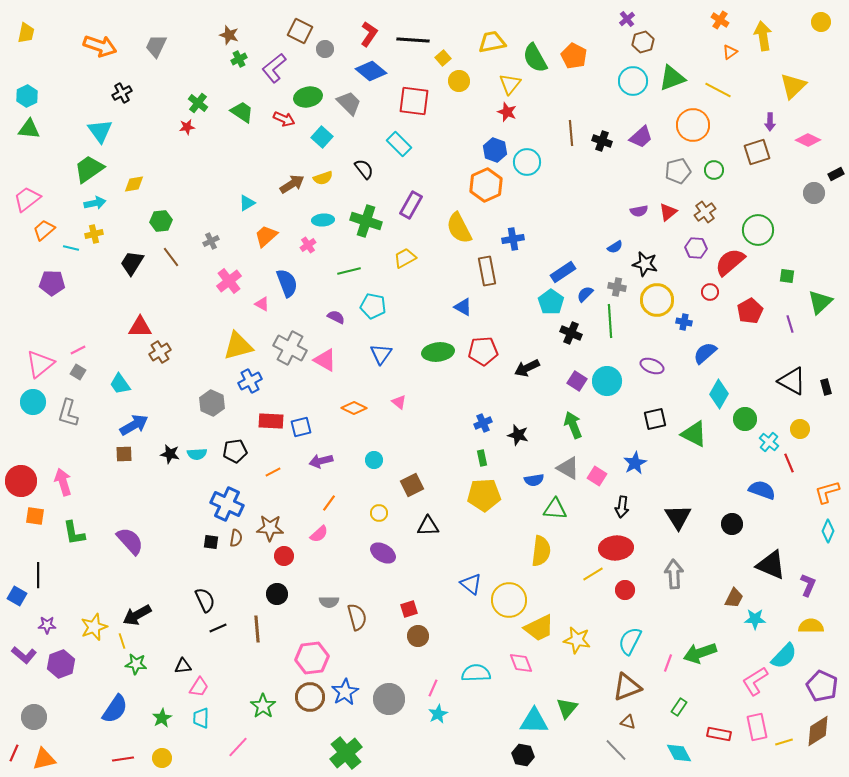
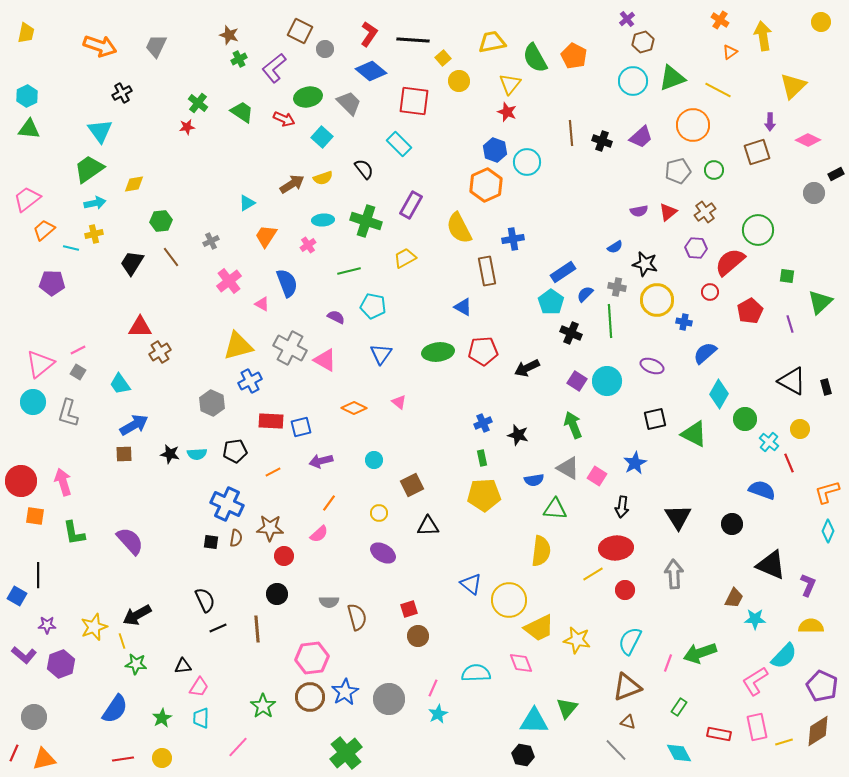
orange trapezoid at (266, 236): rotated 15 degrees counterclockwise
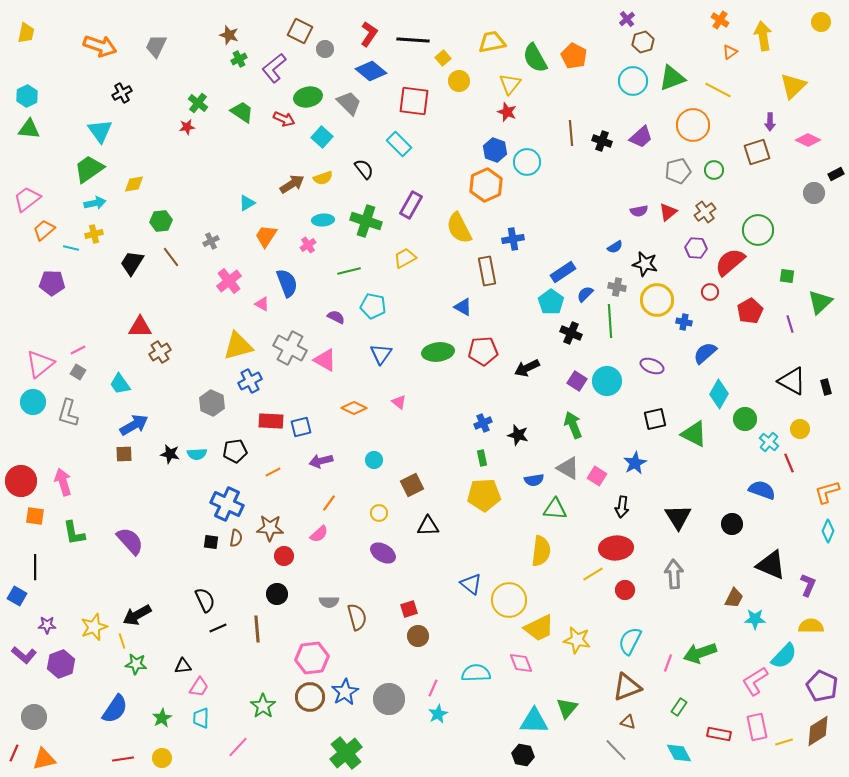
black line at (38, 575): moved 3 px left, 8 px up
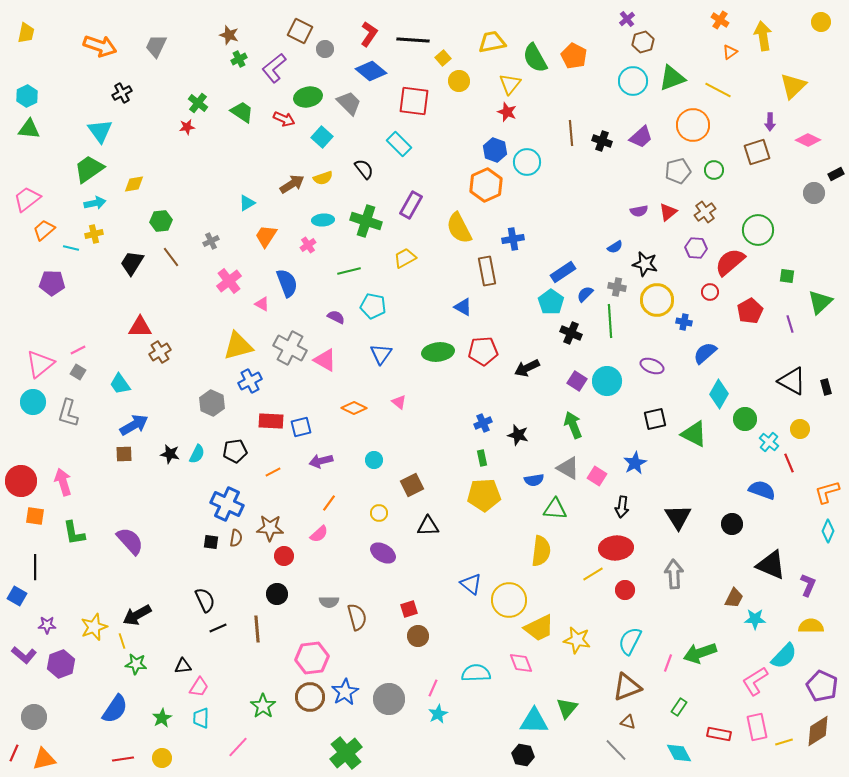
cyan semicircle at (197, 454): rotated 60 degrees counterclockwise
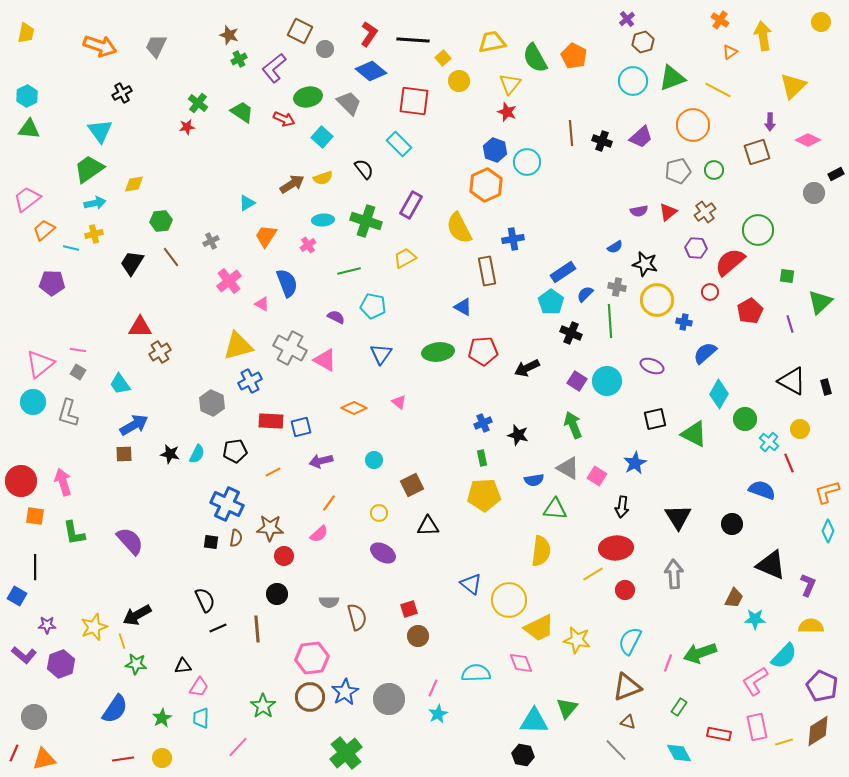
pink line at (78, 350): rotated 35 degrees clockwise
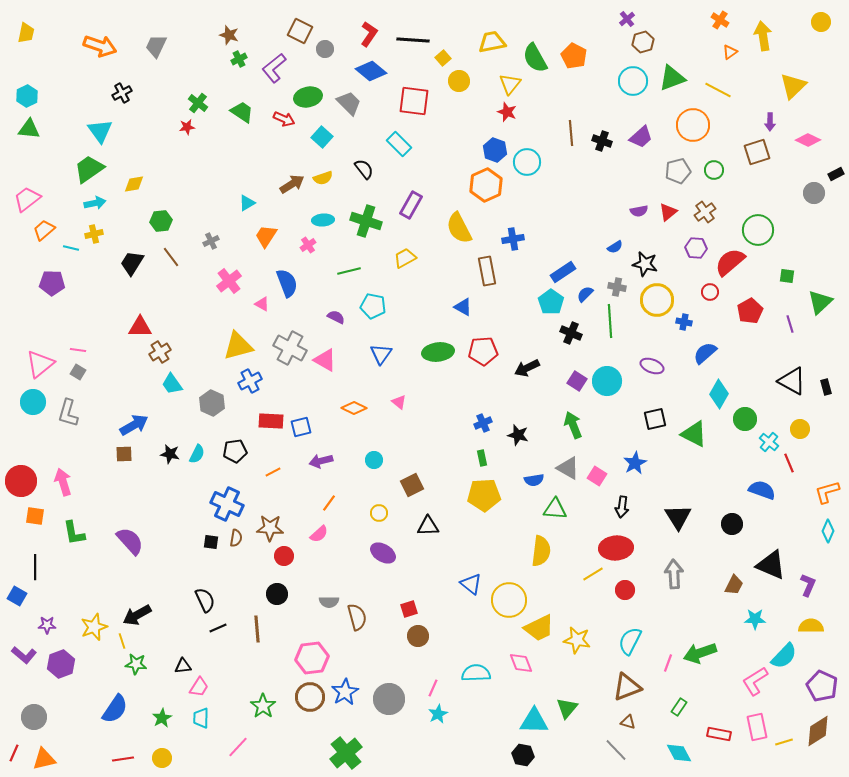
cyan trapezoid at (120, 384): moved 52 px right
brown trapezoid at (734, 598): moved 13 px up
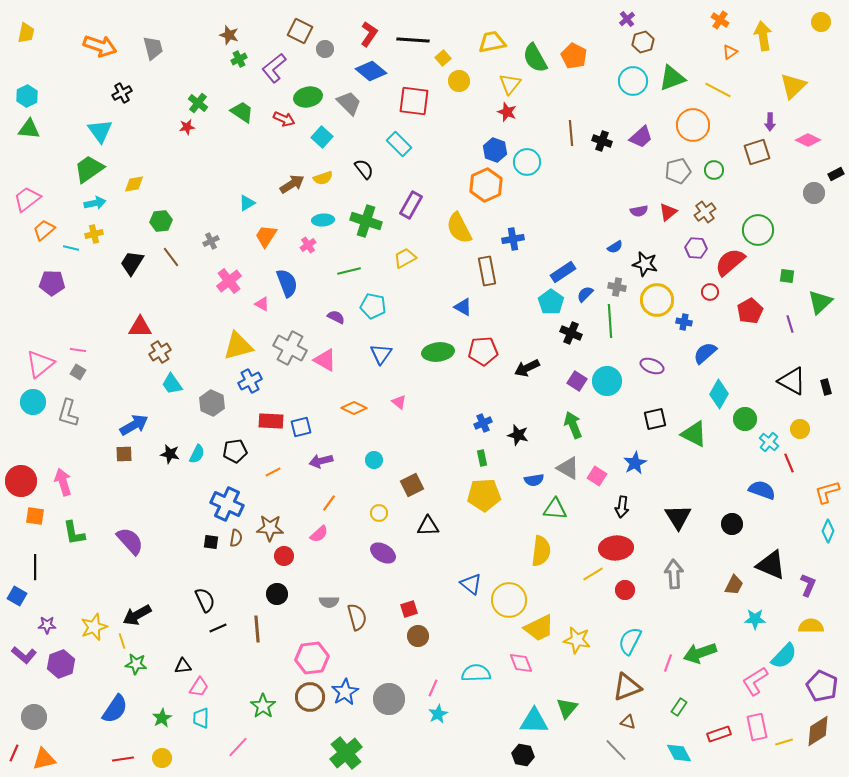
gray trapezoid at (156, 46): moved 3 px left, 2 px down; rotated 140 degrees clockwise
red rectangle at (719, 734): rotated 30 degrees counterclockwise
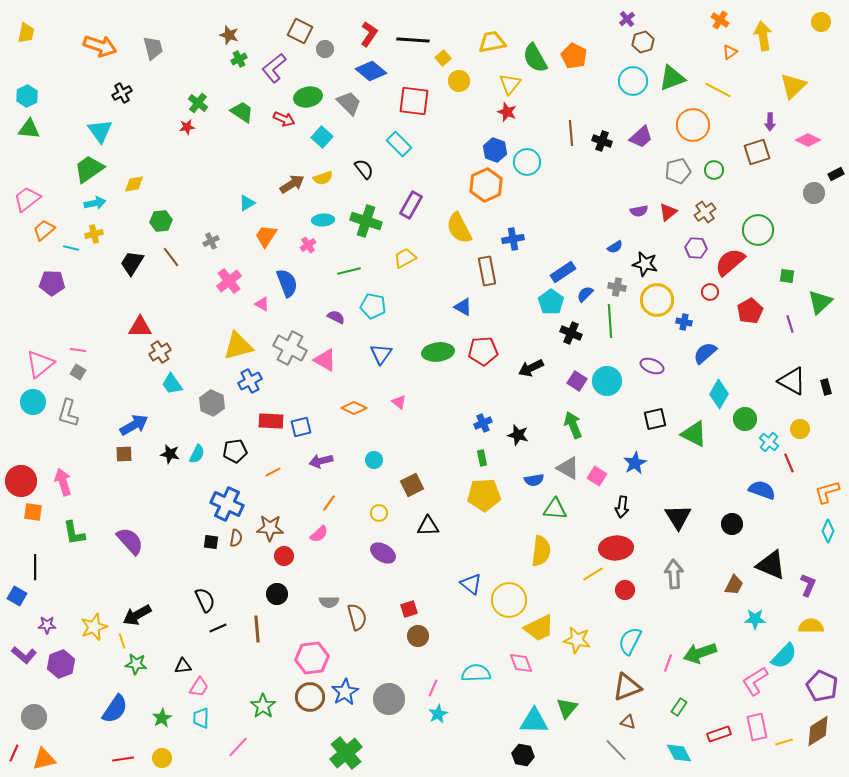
black arrow at (527, 368): moved 4 px right
orange square at (35, 516): moved 2 px left, 4 px up
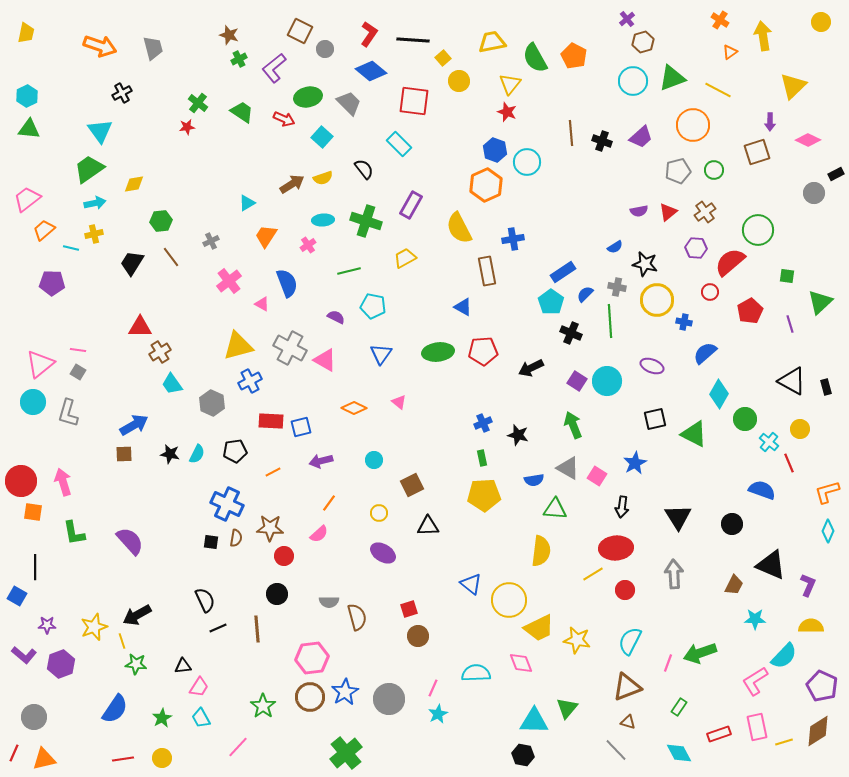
cyan trapezoid at (201, 718): rotated 30 degrees counterclockwise
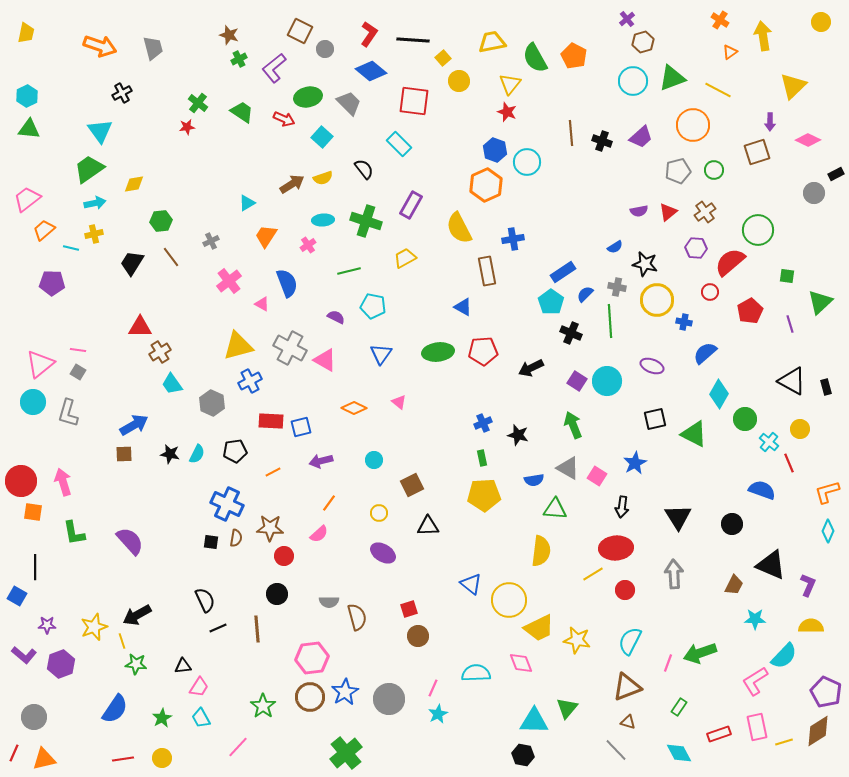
purple pentagon at (822, 686): moved 4 px right, 6 px down
